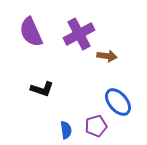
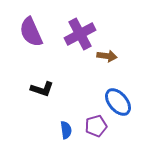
purple cross: moved 1 px right
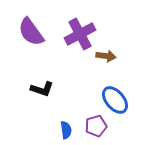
purple semicircle: rotated 12 degrees counterclockwise
brown arrow: moved 1 px left
blue ellipse: moved 3 px left, 2 px up
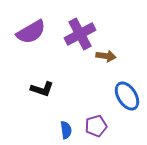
purple semicircle: rotated 84 degrees counterclockwise
blue ellipse: moved 12 px right, 4 px up; rotated 8 degrees clockwise
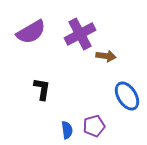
black L-shape: rotated 100 degrees counterclockwise
purple pentagon: moved 2 px left
blue semicircle: moved 1 px right
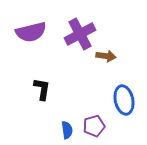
purple semicircle: rotated 16 degrees clockwise
blue ellipse: moved 3 px left, 4 px down; rotated 20 degrees clockwise
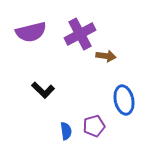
black L-shape: moved 1 px right, 1 px down; rotated 125 degrees clockwise
blue semicircle: moved 1 px left, 1 px down
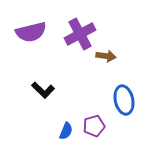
blue semicircle: rotated 30 degrees clockwise
